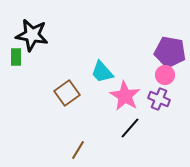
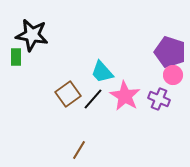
purple pentagon: rotated 8 degrees clockwise
pink circle: moved 8 px right
brown square: moved 1 px right, 1 px down
black line: moved 37 px left, 29 px up
brown line: moved 1 px right
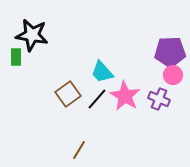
purple pentagon: rotated 20 degrees counterclockwise
black line: moved 4 px right
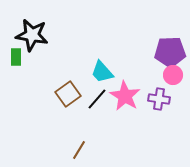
purple cross: rotated 15 degrees counterclockwise
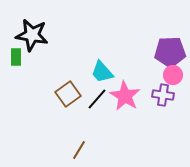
purple cross: moved 4 px right, 4 px up
